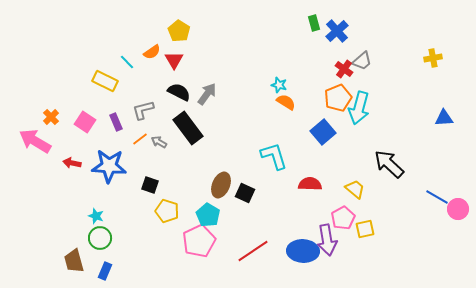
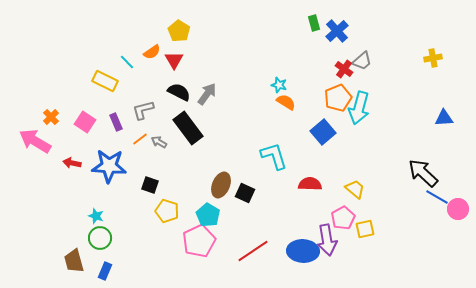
black arrow at (389, 164): moved 34 px right, 9 px down
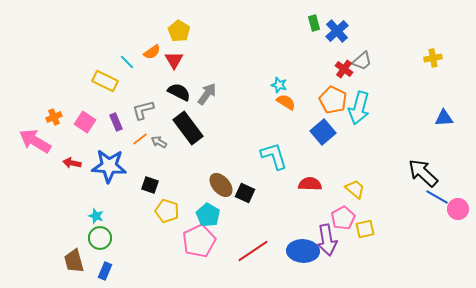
orange pentagon at (338, 98): moved 5 px left, 2 px down; rotated 24 degrees counterclockwise
orange cross at (51, 117): moved 3 px right; rotated 21 degrees clockwise
brown ellipse at (221, 185): rotated 65 degrees counterclockwise
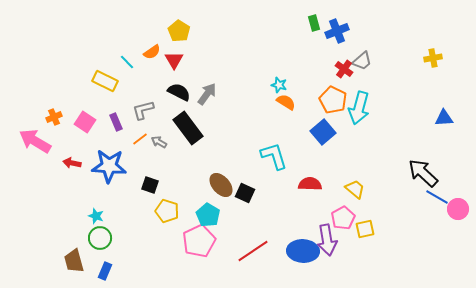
blue cross at (337, 31): rotated 20 degrees clockwise
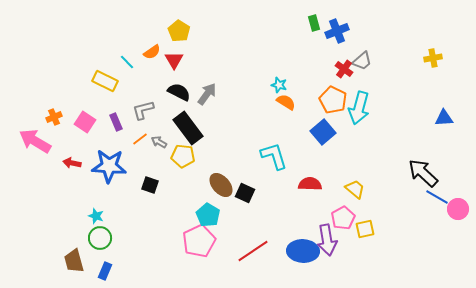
yellow pentagon at (167, 211): moved 16 px right, 55 px up; rotated 10 degrees counterclockwise
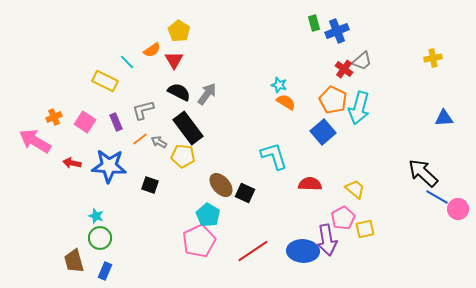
orange semicircle at (152, 52): moved 2 px up
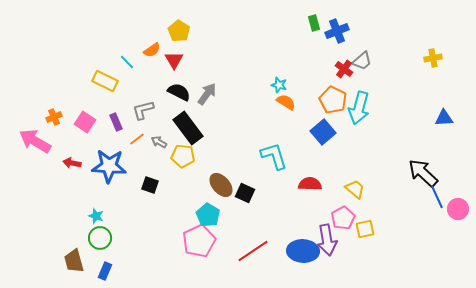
orange line at (140, 139): moved 3 px left
blue line at (437, 197): rotated 35 degrees clockwise
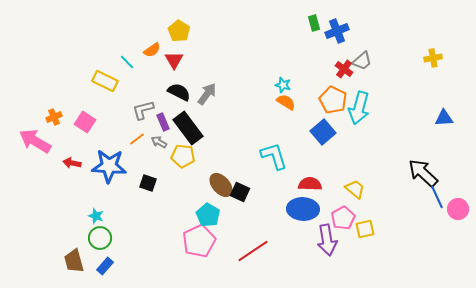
cyan star at (279, 85): moved 4 px right
purple rectangle at (116, 122): moved 47 px right
black square at (150, 185): moved 2 px left, 2 px up
black square at (245, 193): moved 5 px left, 1 px up
blue ellipse at (303, 251): moved 42 px up
blue rectangle at (105, 271): moved 5 px up; rotated 18 degrees clockwise
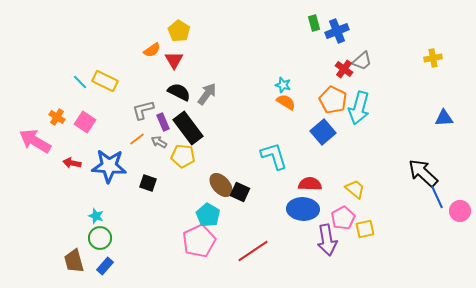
cyan line at (127, 62): moved 47 px left, 20 px down
orange cross at (54, 117): moved 3 px right; rotated 35 degrees counterclockwise
pink circle at (458, 209): moved 2 px right, 2 px down
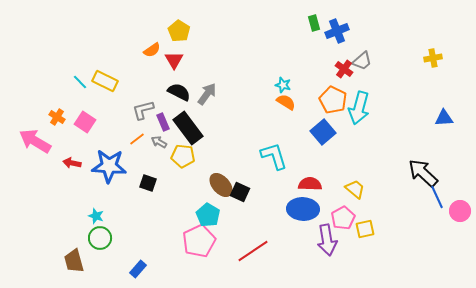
blue rectangle at (105, 266): moved 33 px right, 3 px down
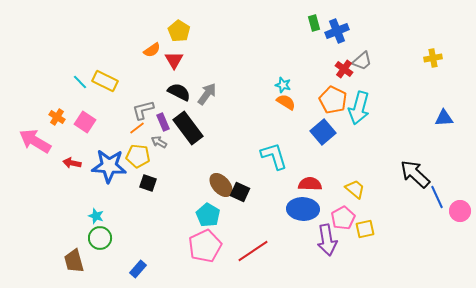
orange line at (137, 139): moved 11 px up
yellow pentagon at (183, 156): moved 45 px left
black arrow at (423, 173): moved 8 px left, 1 px down
pink pentagon at (199, 241): moved 6 px right, 5 px down
